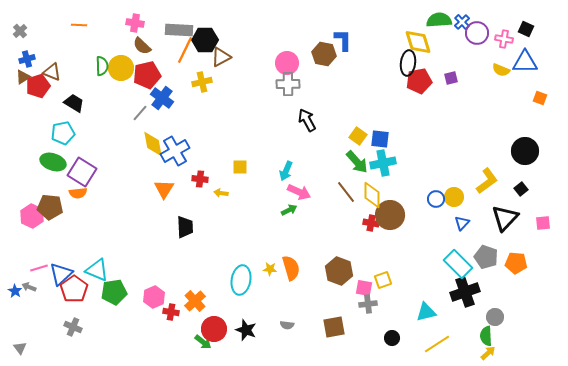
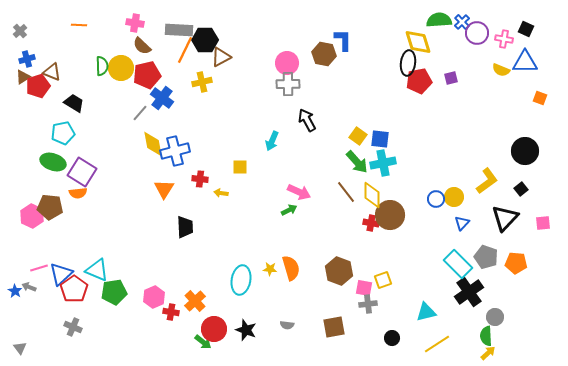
blue cross at (175, 151): rotated 16 degrees clockwise
cyan arrow at (286, 171): moved 14 px left, 30 px up
black cross at (465, 292): moved 4 px right; rotated 16 degrees counterclockwise
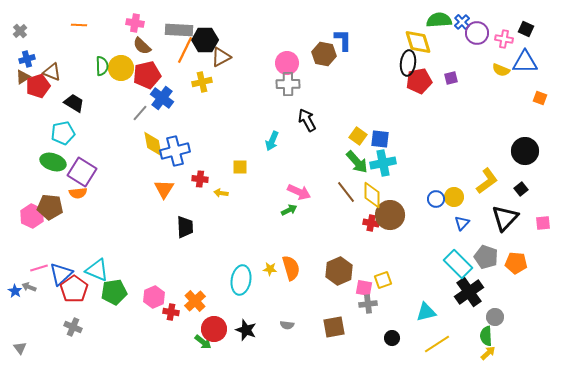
brown hexagon at (339, 271): rotated 16 degrees clockwise
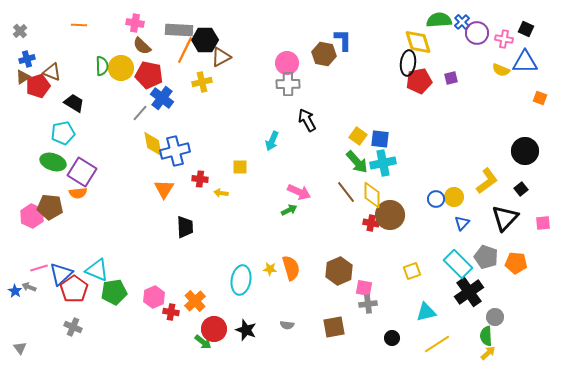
red pentagon at (147, 75): moved 2 px right; rotated 24 degrees clockwise
yellow square at (383, 280): moved 29 px right, 9 px up
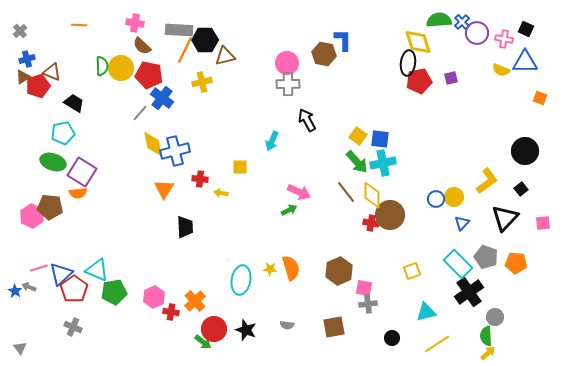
brown triangle at (221, 57): moved 4 px right, 1 px up; rotated 15 degrees clockwise
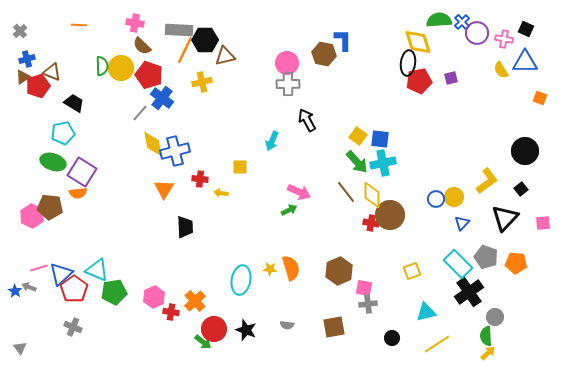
yellow semicircle at (501, 70): rotated 36 degrees clockwise
red pentagon at (149, 75): rotated 8 degrees clockwise
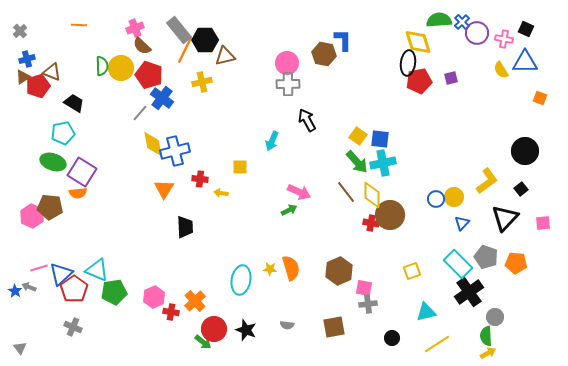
pink cross at (135, 23): moved 5 px down; rotated 30 degrees counterclockwise
gray rectangle at (179, 30): rotated 48 degrees clockwise
yellow arrow at (488, 353): rotated 14 degrees clockwise
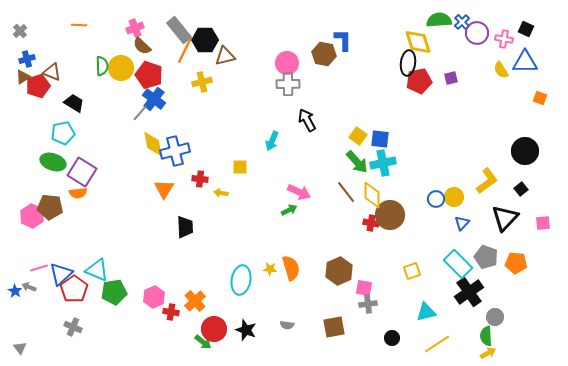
blue cross at (162, 98): moved 8 px left, 1 px down
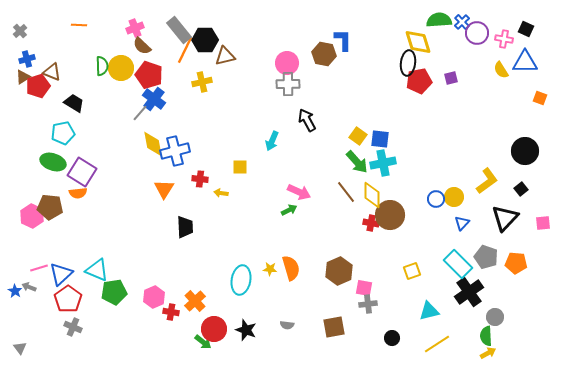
red pentagon at (74, 289): moved 6 px left, 10 px down
cyan triangle at (426, 312): moved 3 px right, 1 px up
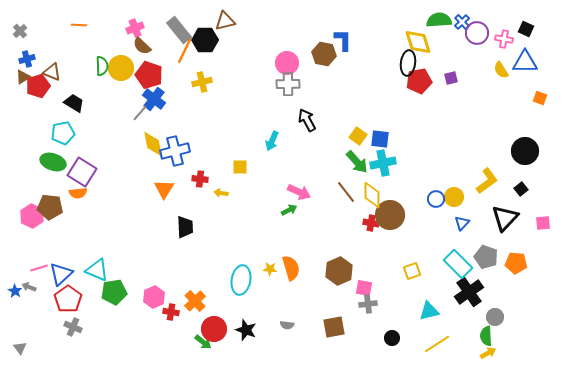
brown triangle at (225, 56): moved 35 px up
